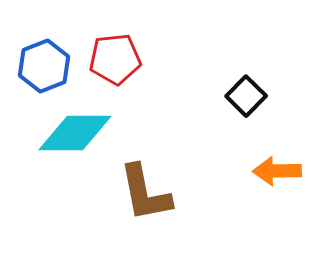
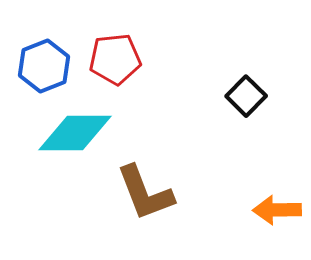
orange arrow: moved 39 px down
brown L-shape: rotated 10 degrees counterclockwise
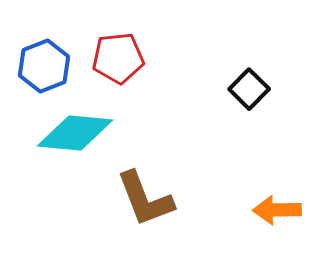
red pentagon: moved 3 px right, 1 px up
black square: moved 3 px right, 7 px up
cyan diamond: rotated 6 degrees clockwise
brown L-shape: moved 6 px down
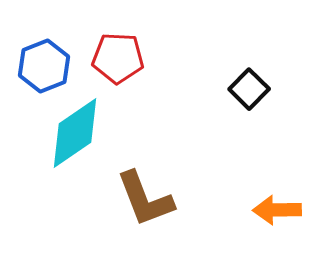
red pentagon: rotated 9 degrees clockwise
cyan diamond: rotated 40 degrees counterclockwise
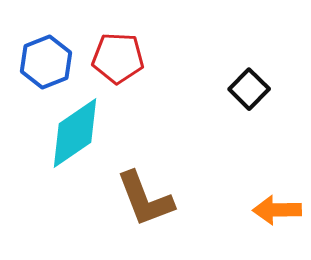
blue hexagon: moved 2 px right, 4 px up
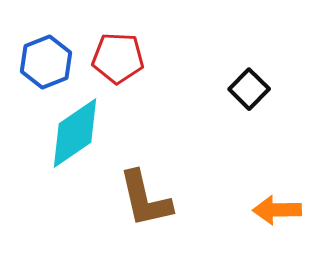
brown L-shape: rotated 8 degrees clockwise
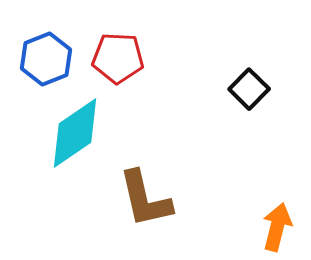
blue hexagon: moved 3 px up
orange arrow: moved 17 px down; rotated 105 degrees clockwise
